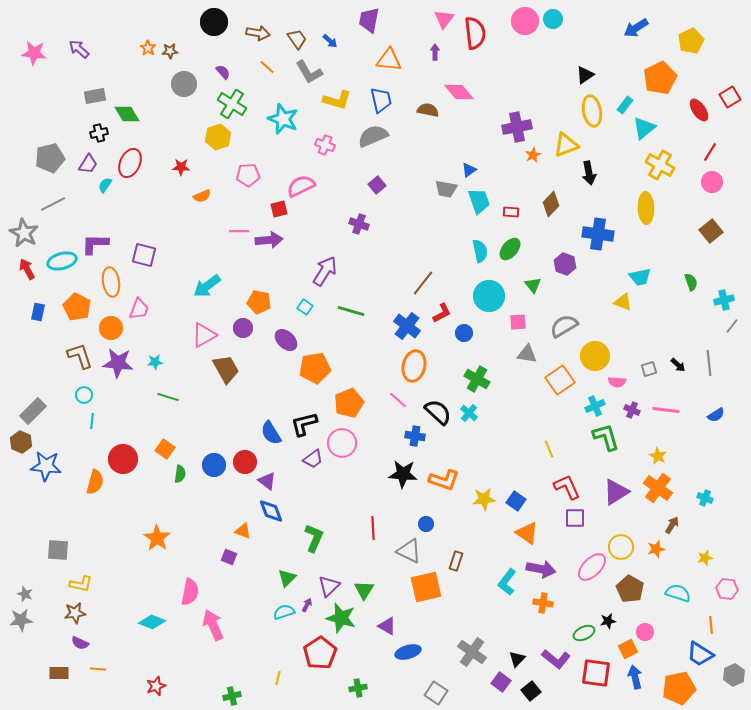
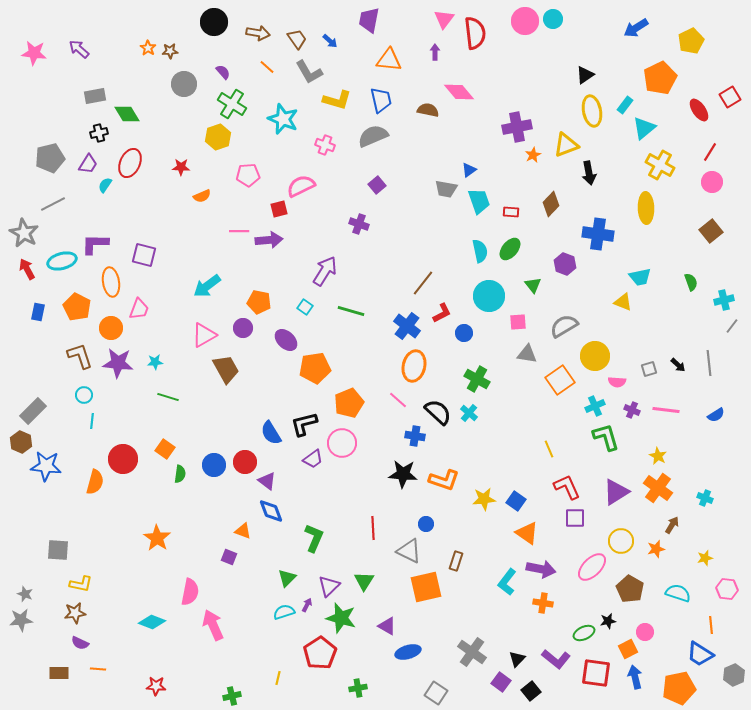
yellow circle at (621, 547): moved 6 px up
green triangle at (364, 590): moved 9 px up
red star at (156, 686): rotated 24 degrees clockwise
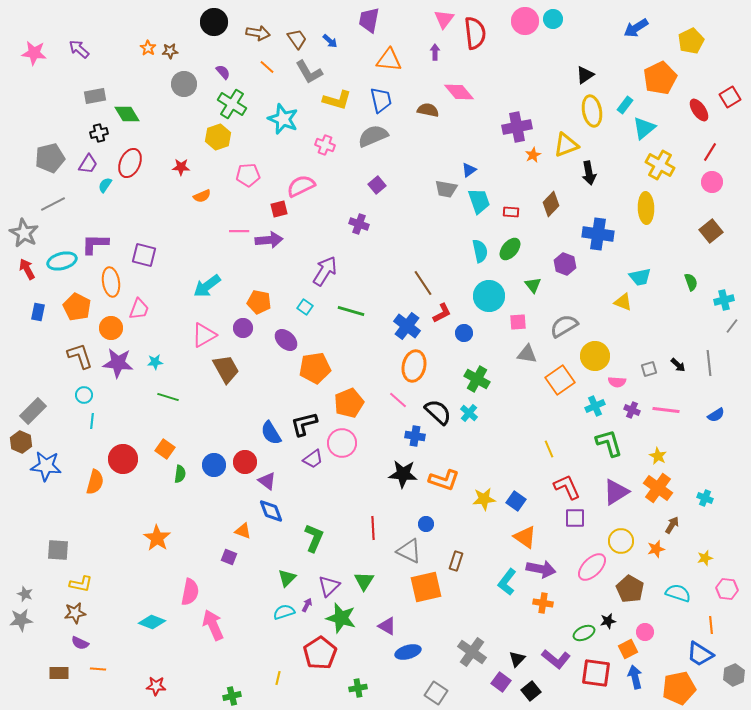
brown line at (423, 283): rotated 72 degrees counterclockwise
green L-shape at (606, 437): moved 3 px right, 6 px down
orange triangle at (527, 533): moved 2 px left, 4 px down
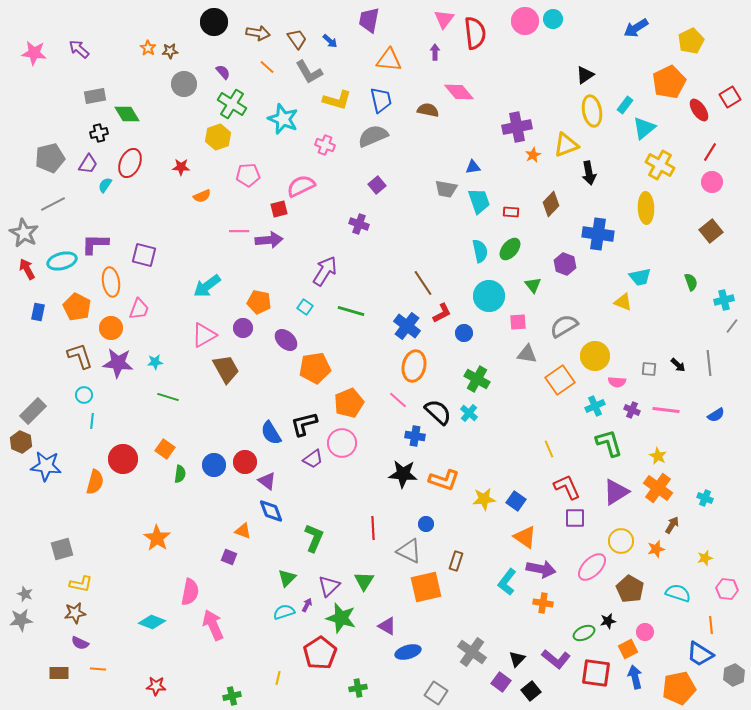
orange pentagon at (660, 78): moved 9 px right, 4 px down
blue triangle at (469, 170): moved 4 px right, 3 px up; rotated 28 degrees clockwise
gray square at (649, 369): rotated 21 degrees clockwise
gray square at (58, 550): moved 4 px right, 1 px up; rotated 20 degrees counterclockwise
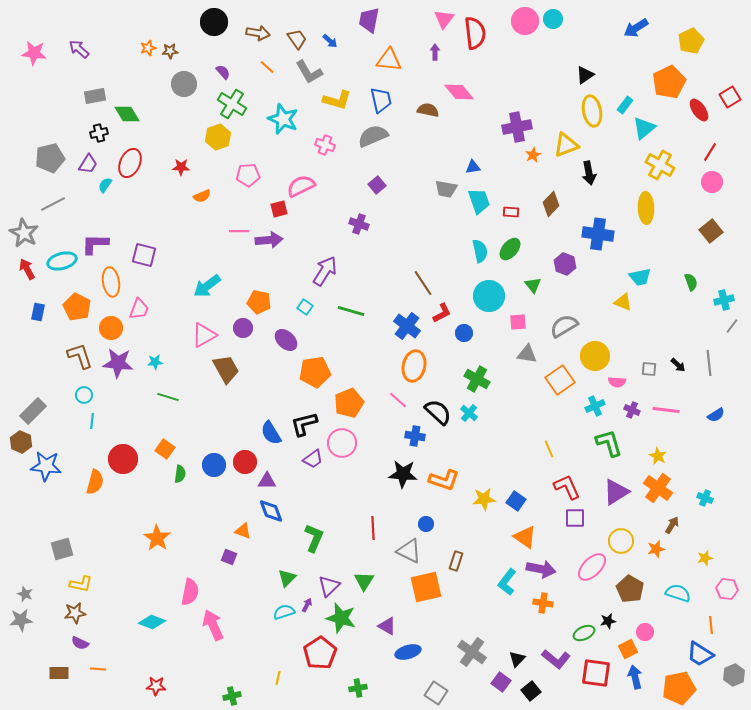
orange star at (148, 48): rotated 21 degrees clockwise
orange pentagon at (315, 368): moved 4 px down
purple triangle at (267, 481): rotated 36 degrees counterclockwise
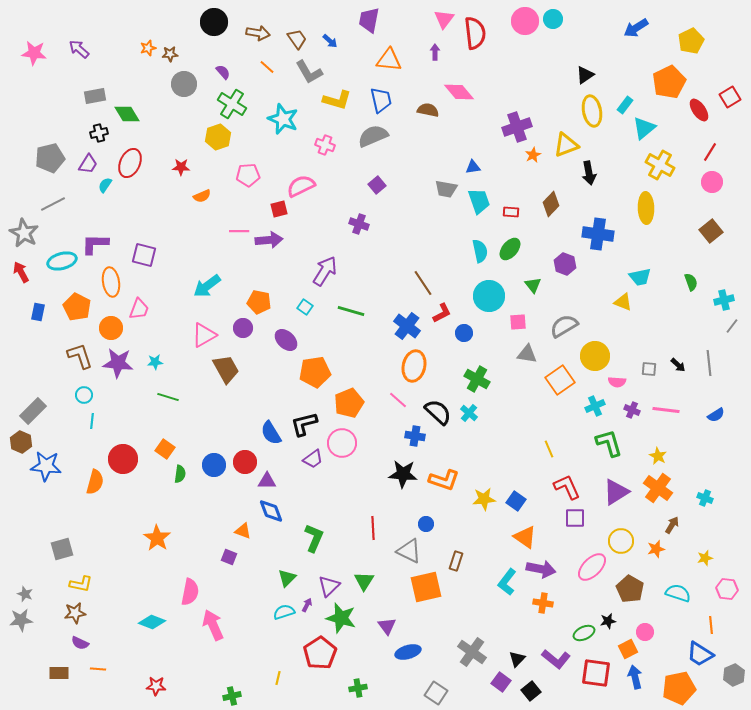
brown star at (170, 51): moved 3 px down
purple cross at (517, 127): rotated 8 degrees counterclockwise
red arrow at (27, 269): moved 6 px left, 3 px down
purple triangle at (387, 626): rotated 24 degrees clockwise
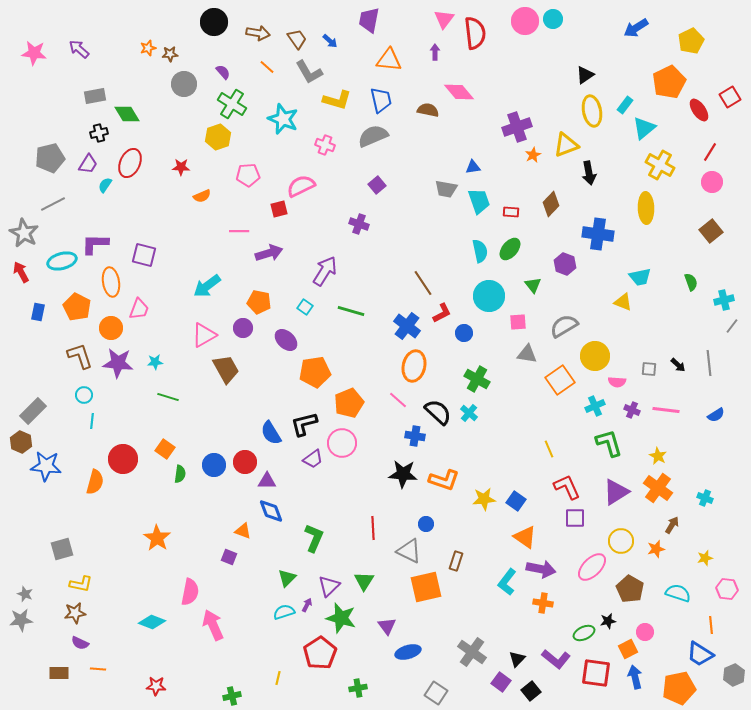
purple arrow at (269, 240): moved 13 px down; rotated 12 degrees counterclockwise
